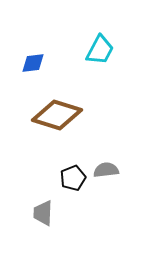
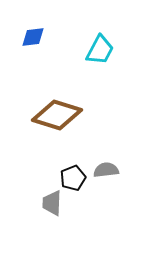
blue diamond: moved 26 px up
gray trapezoid: moved 9 px right, 10 px up
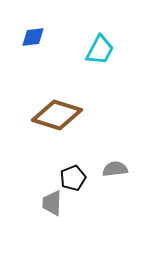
gray semicircle: moved 9 px right, 1 px up
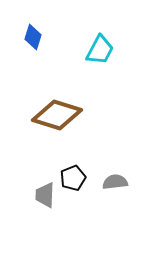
blue diamond: rotated 65 degrees counterclockwise
gray semicircle: moved 13 px down
gray trapezoid: moved 7 px left, 8 px up
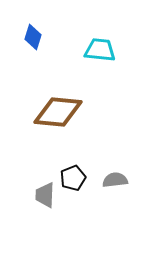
cyan trapezoid: rotated 112 degrees counterclockwise
brown diamond: moved 1 px right, 3 px up; rotated 12 degrees counterclockwise
gray semicircle: moved 2 px up
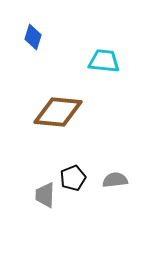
cyan trapezoid: moved 4 px right, 11 px down
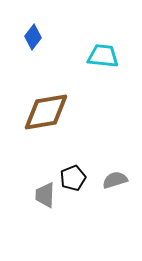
blue diamond: rotated 20 degrees clockwise
cyan trapezoid: moved 1 px left, 5 px up
brown diamond: moved 12 px left; rotated 15 degrees counterclockwise
gray semicircle: rotated 10 degrees counterclockwise
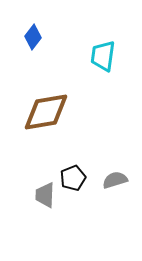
cyan trapezoid: rotated 88 degrees counterclockwise
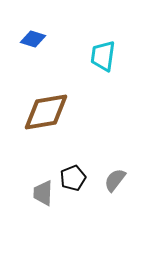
blue diamond: moved 2 px down; rotated 70 degrees clockwise
gray semicircle: rotated 35 degrees counterclockwise
gray trapezoid: moved 2 px left, 2 px up
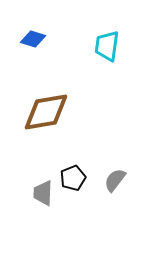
cyan trapezoid: moved 4 px right, 10 px up
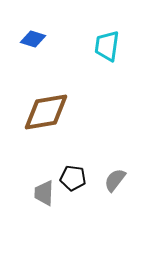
black pentagon: rotated 30 degrees clockwise
gray trapezoid: moved 1 px right
